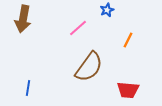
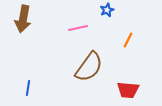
pink line: rotated 30 degrees clockwise
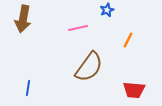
red trapezoid: moved 6 px right
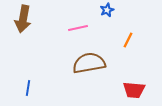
brown semicircle: moved 4 px up; rotated 136 degrees counterclockwise
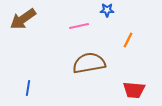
blue star: rotated 24 degrees clockwise
brown arrow: rotated 44 degrees clockwise
pink line: moved 1 px right, 2 px up
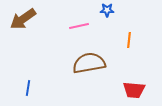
orange line: moved 1 px right; rotated 21 degrees counterclockwise
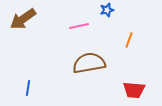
blue star: rotated 16 degrees counterclockwise
orange line: rotated 14 degrees clockwise
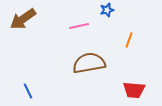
blue line: moved 3 px down; rotated 35 degrees counterclockwise
